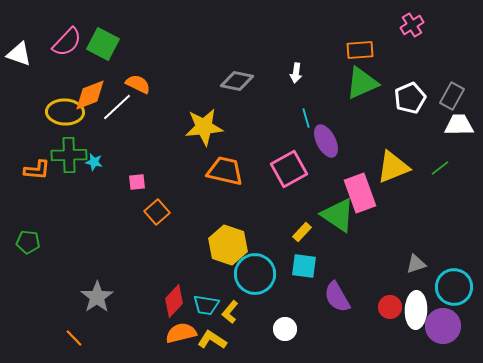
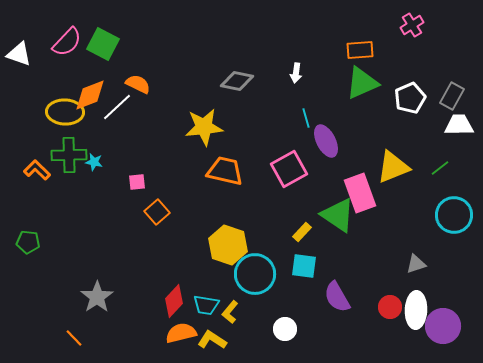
orange L-shape at (37, 170): rotated 140 degrees counterclockwise
cyan circle at (454, 287): moved 72 px up
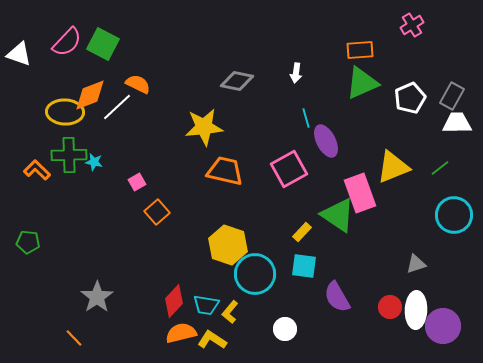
white trapezoid at (459, 125): moved 2 px left, 2 px up
pink square at (137, 182): rotated 24 degrees counterclockwise
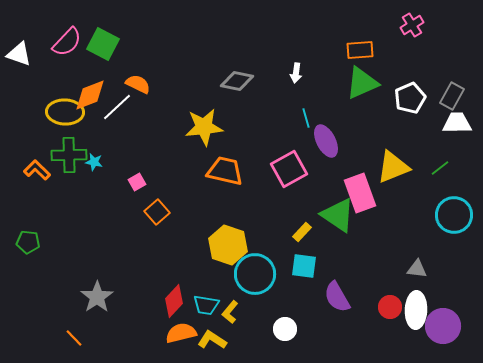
gray triangle at (416, 264): moved 1 px right, 5 px down; rotated 25 degrees clockwise
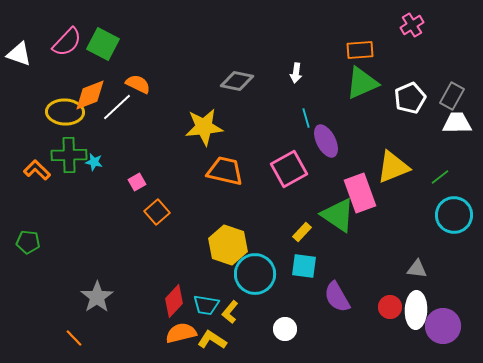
green line at (440, 168): moved 9 px down
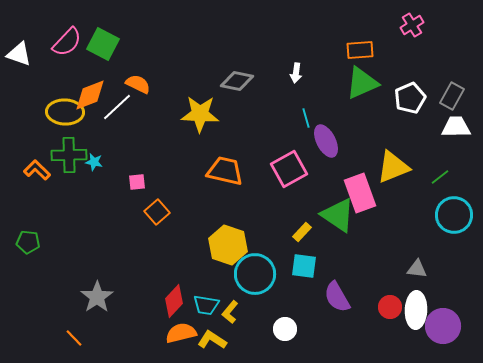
white trapezoid at (457, 123): moved 1 px left, 4 px down
yellow star at (204, 127): moved 4 px left, 13 px up; rotated 9 degrees clockwise
pink square at (137, 182): rotated 24 degrees clockwise
